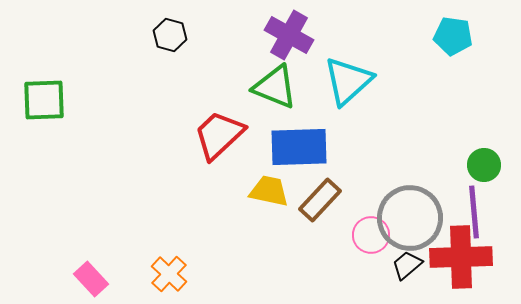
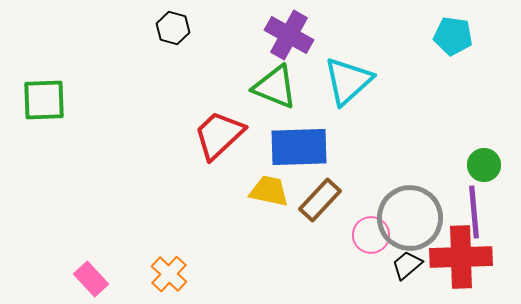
black hexagon: moved 3 px right, 7 px up
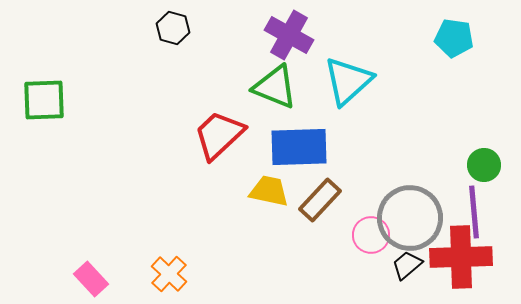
cyan pentagon: moved 1 px right, 2 px down
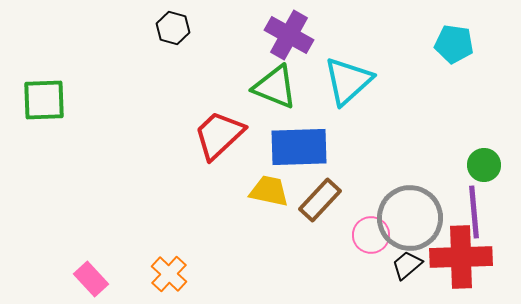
cyan pentagon: moved 6 px down
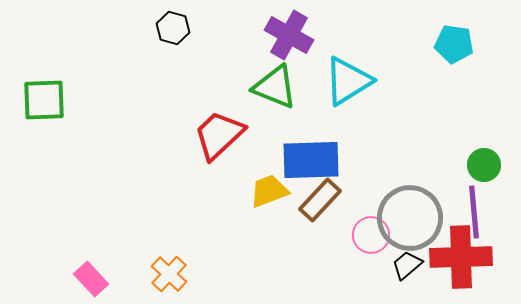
cyan triangle: rotated 10 degrees clockwise
blue rectangle: moved 12 px right, 13 px down
yellow trapezoid: rotated 33 degrees counterclockwise
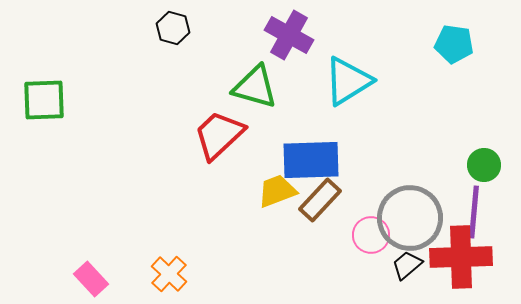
green triangle: moved 20 px left; rotated 6 degrees counterclockwise
yellow trapezoid: moved 8 px right
purple line: rotated 10 degrees clockwise
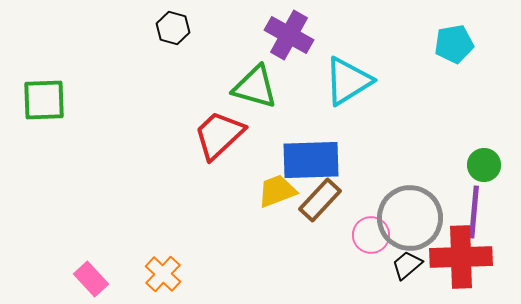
cyan pentagon: rotated 18 degrees counterclockwise
orange cross: moved 6 px left
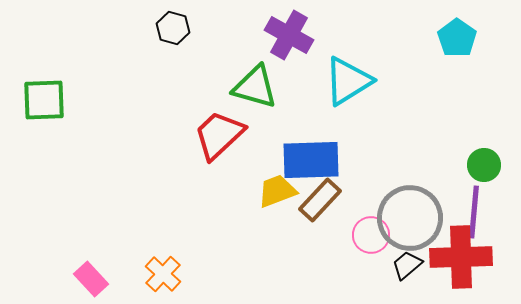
cyan pentagon: moved 3 px right, 6 px up; rotated 27 degrees counterclockwise
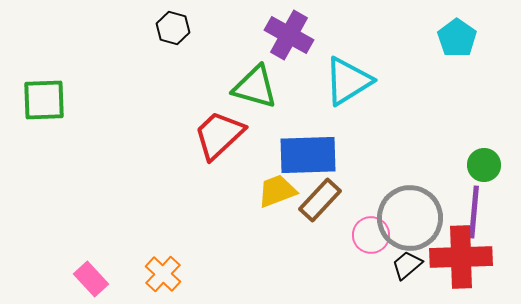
blue rectangle: moved 3 px left, 5 px up
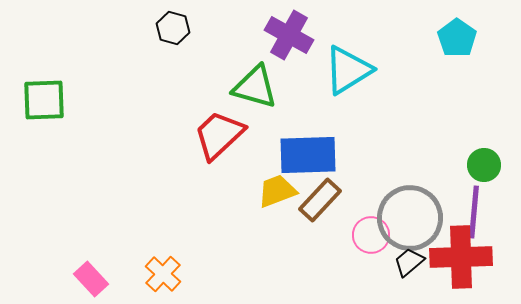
cyan triangle: moved 11 px up
black trapezoid: moved 2 px right, 3 px up
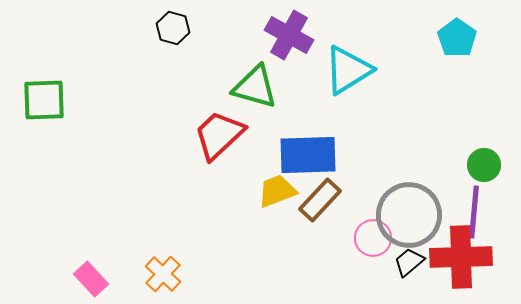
gray circle: moved 1 px left, 3 px up
pink circle: moved 2 px right, 3 px down
